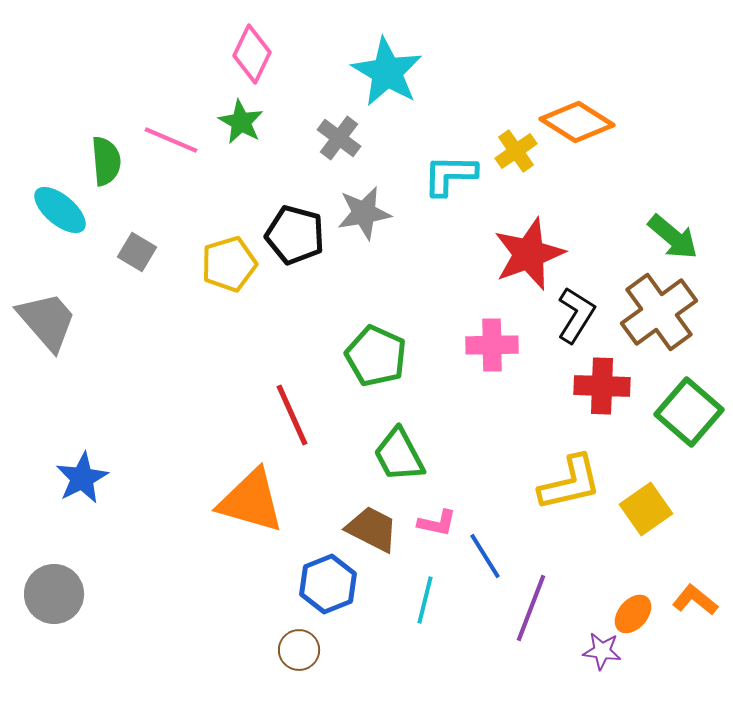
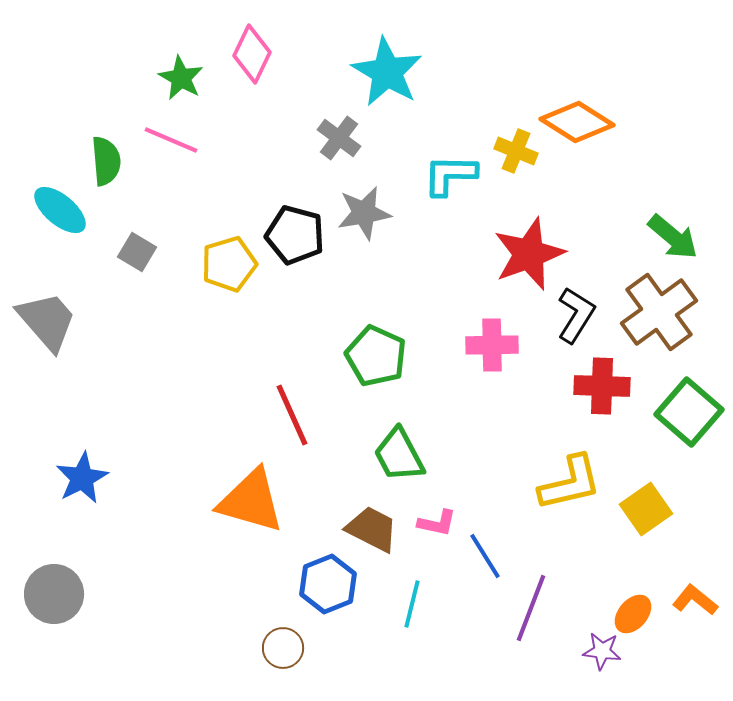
green star: moved 60 px left, 44 px up
yellow cross: rotated 33 degrees counterclockwise
cyan line: moved 13 px left, 4 px down
brown circle: moved 16 px left, 2 px up
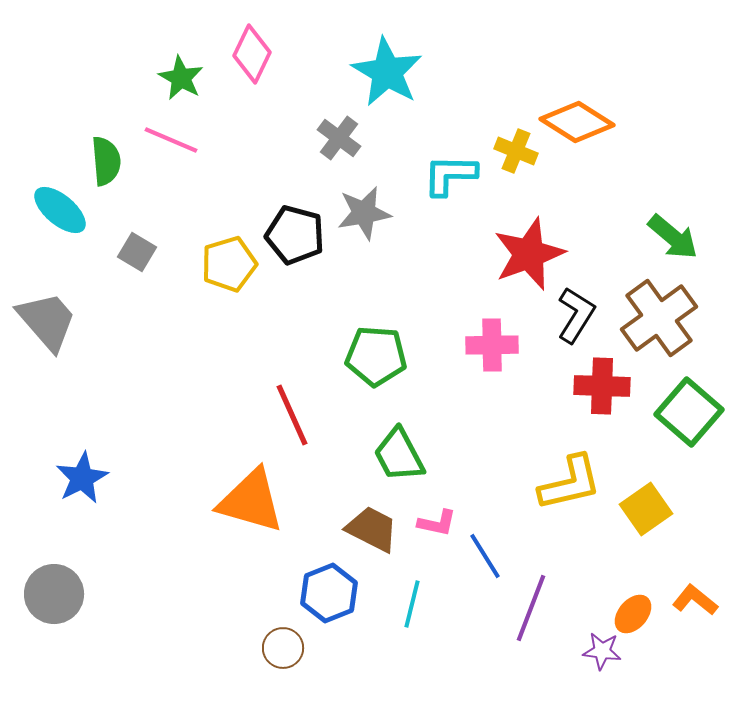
brown cross: moved 6 px down
green pentagon: rotated 20 degrees counterclockwise
blue hexagon: moved 1 px right, 9 px down
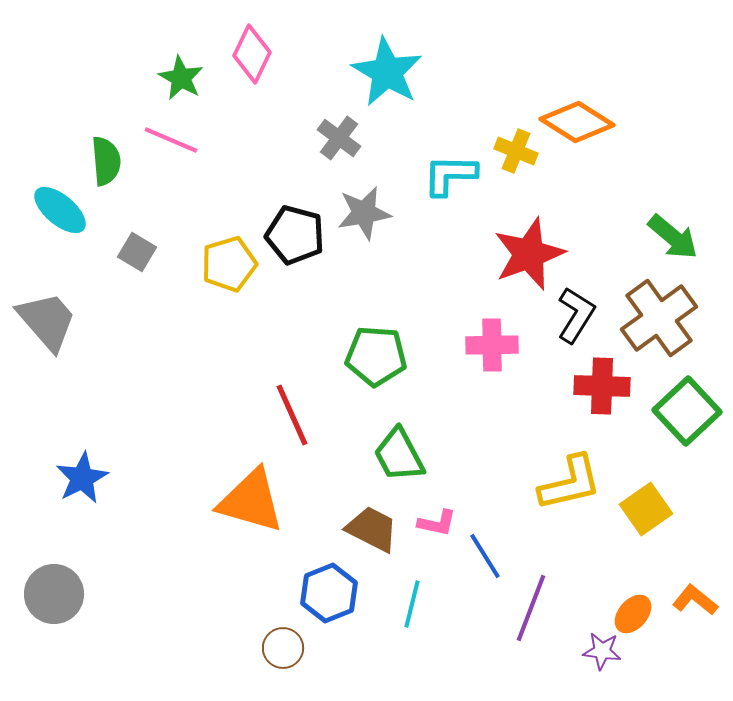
green square: moved 2 px left, 1 px up; rotated 6 degrees clockwise
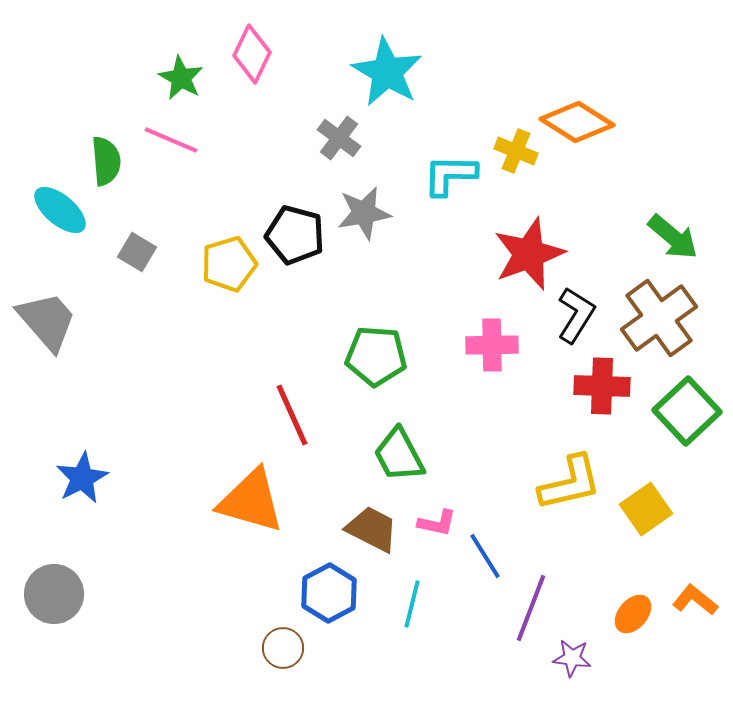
blue hexagon: rotated 6 degrees counterclockwise
purple star: moved 30 px left, 7 px down
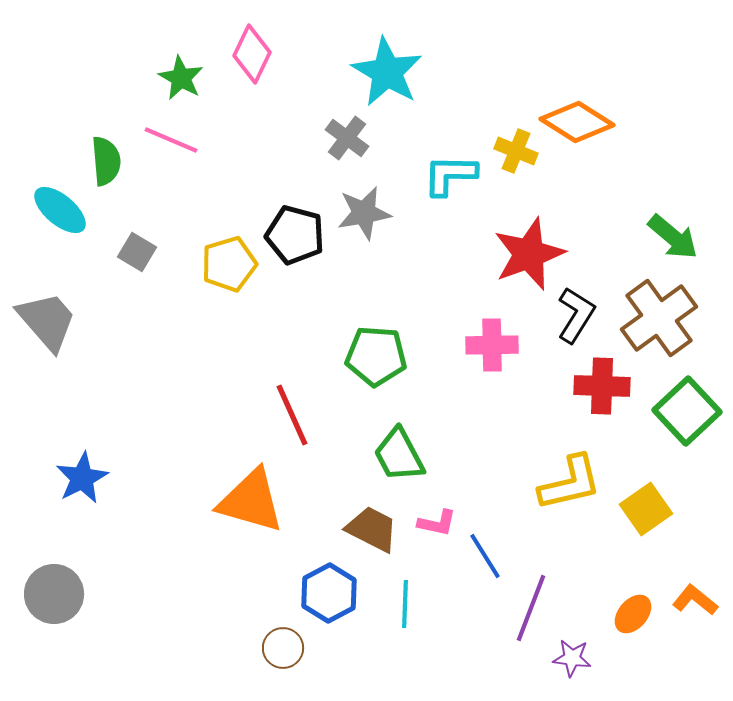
gray cross: moved 8 px right
cyan line: moved 7 px left; rotated 12 degrees counterclockwise
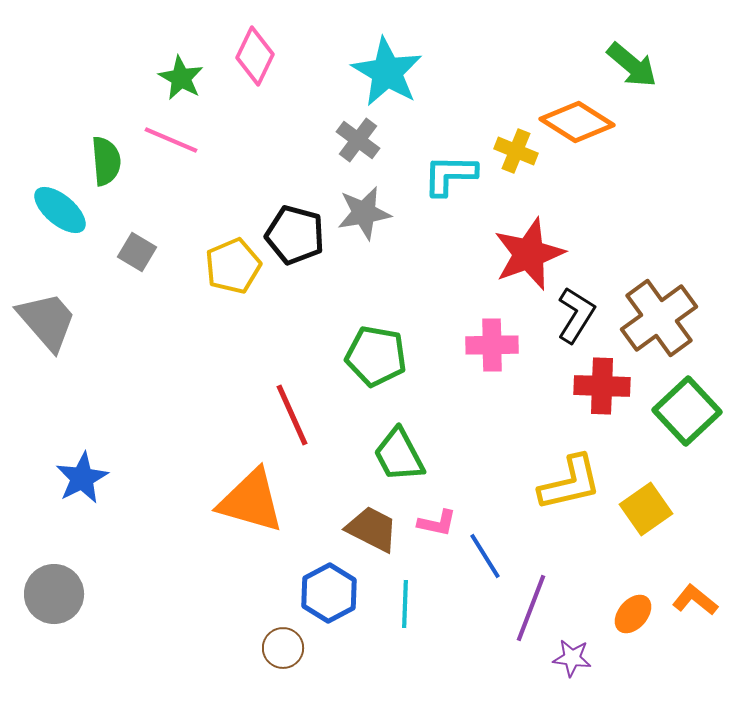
pink diamond: moved 3 px right, 2 px down
gray cross: moved 11 px right, 2 px down
green arrow: moved 41 px left, 172 px up
yellow pentagon: moved 4 px right, 2 px down; rotated 6 degrees counterclockwise
green pentagon: rotated 6 degrees clockwise
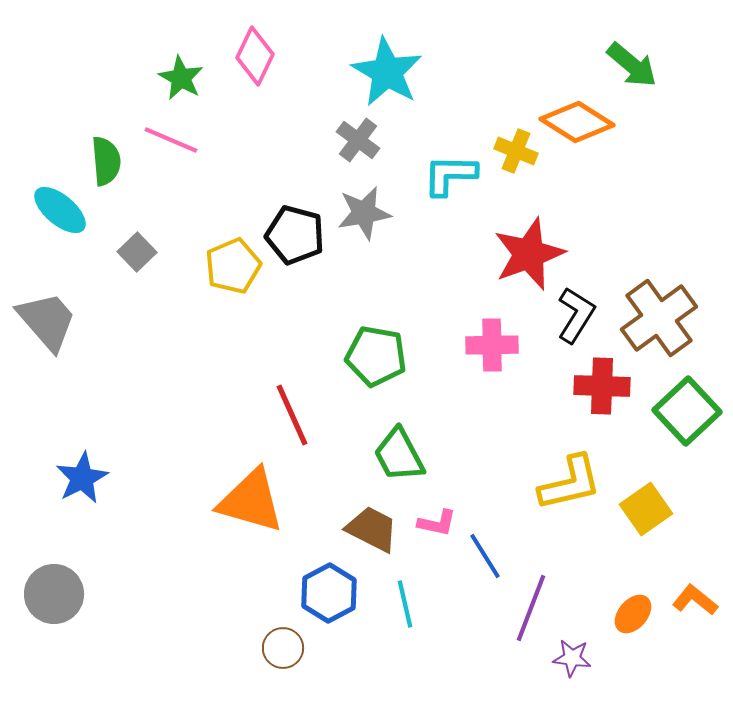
gray square: rotated 15 degrees clockwise
cyan line: rotated 15 degrees counterclockwise
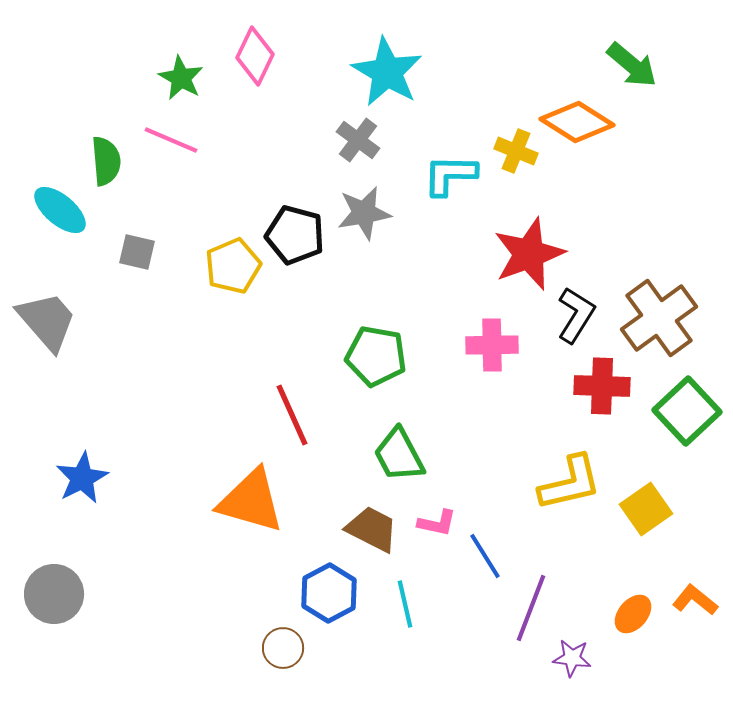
gray square: rotated 33 degrees counterclockwise
